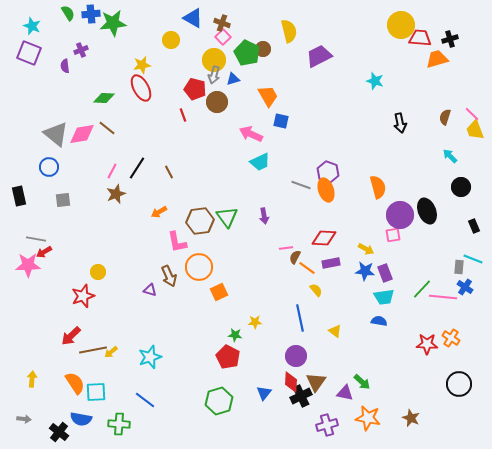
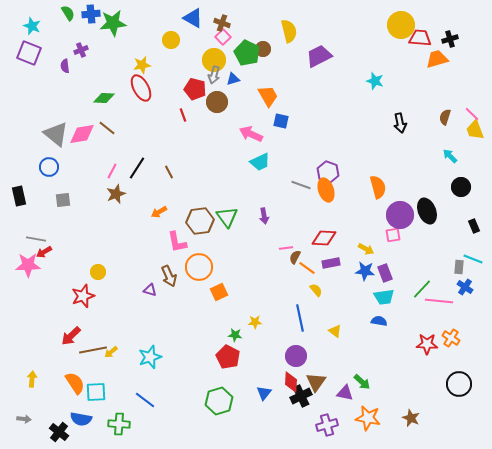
pink line at (443, 297): moved 4 px left, 4 px down
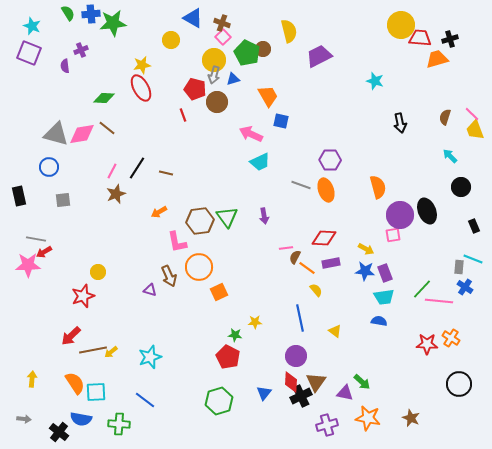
gray triangle at (56, 134): rotated 24 degrees counterclockwise
brown line at (169, 172): moved 3 px left, 1 px down; rotated 48 degrees counterclockwise
purple hexagon at (328, 172): moved 2 px right, 12 px up; rotated 20 degrees counterclockwise
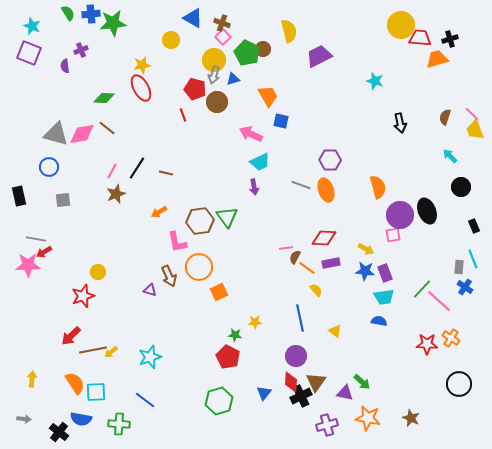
purple arrow at (264, 216): moved 10 px left, 29 px up
cyan line at (473, 259): rotated 48 degrees clockwise
pink line at (439, 301): rotated 36 degrees clockwise
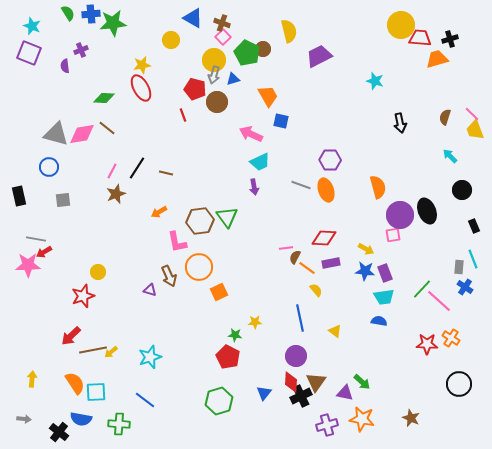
black circle at (461, 187): moved 1 px right, 3 px down
orange star at (368, 418): moved 6 px left, 1 px down
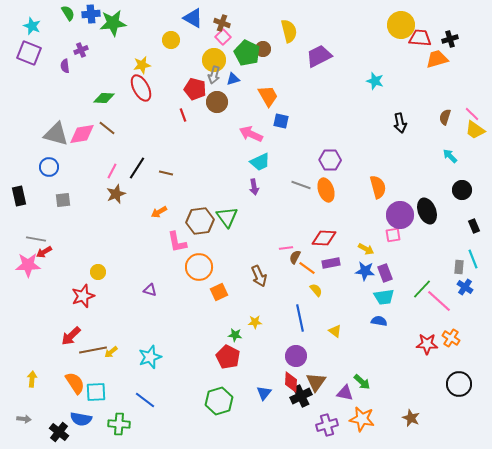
yellow trapezoid at (475, 130): rotated 35 degrees counterclockwise
brown arrow at (169, 276): moved 90 px right
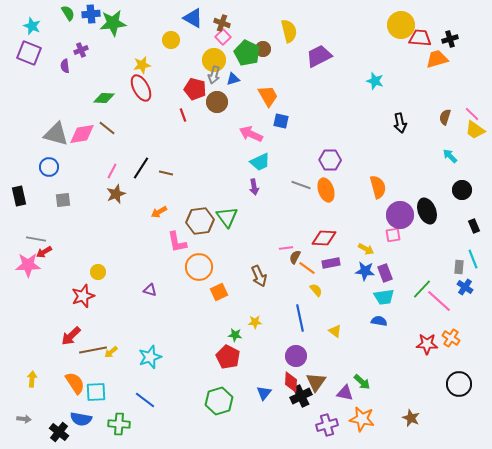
black line at (137, 168): moved 4 px right
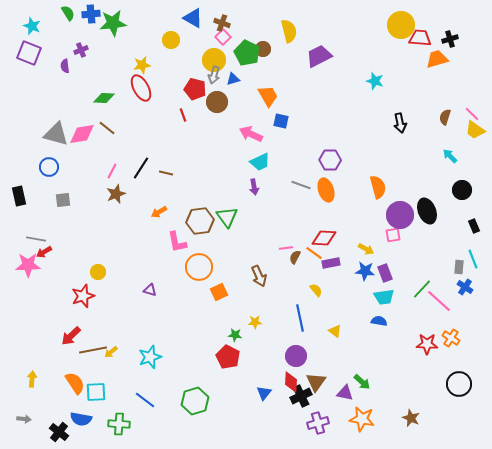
orange line at (307, 268): moved 7 px right, 15 px up
green hexagon at (219, 401): moved 24 px left
purple cross at (327, 425): moved 9 px left, 2 px up
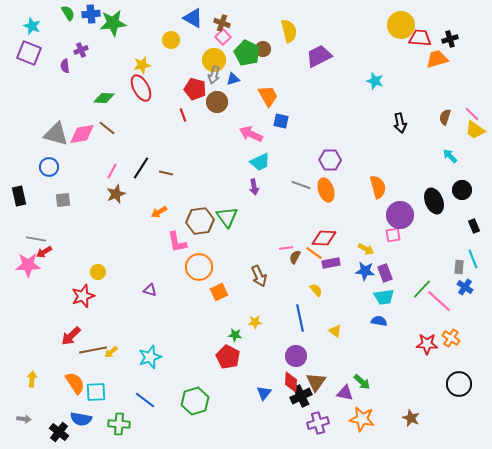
black ellipse at (427, 211): moved 7 px right, 10 px up
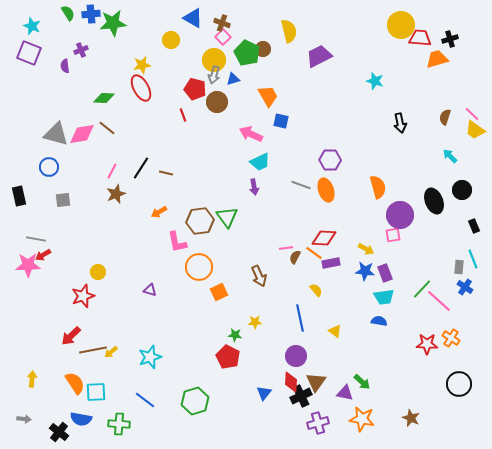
red arrow at (44, 252): moved 1 px left, 3 px down
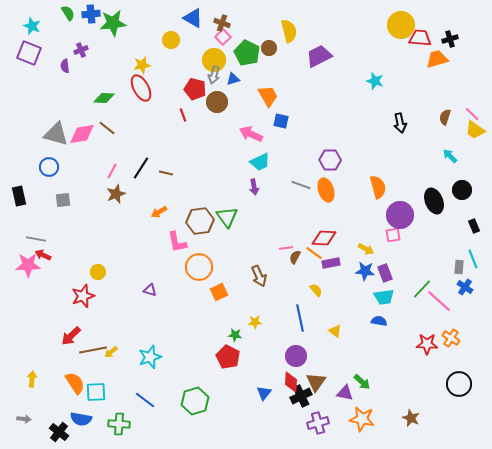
brown circle at (263, 49): moved 6 px right, 1 px up
red arrow at (43, 255): rotated 56 degrees clockwise
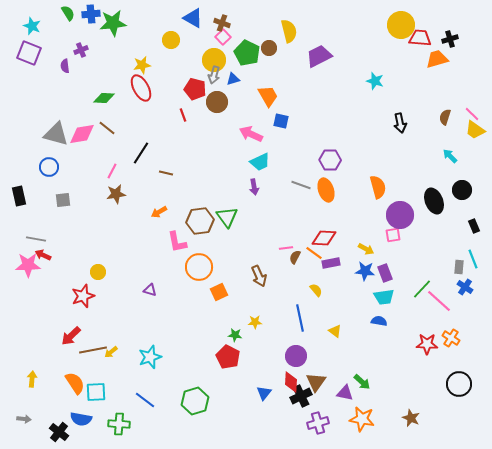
black line at (141, 168): moved 15 px up
brown star at (116, 194): rotated 12 degrees clockwise
